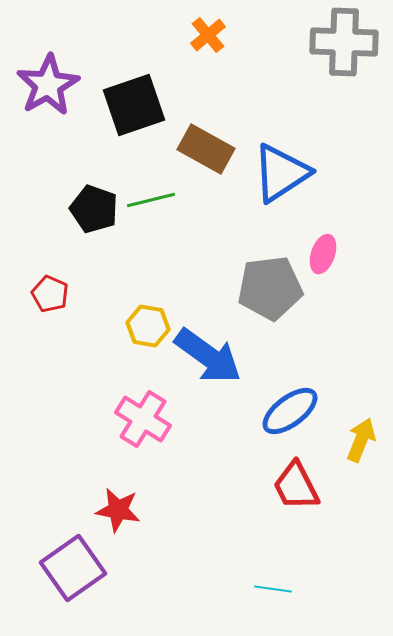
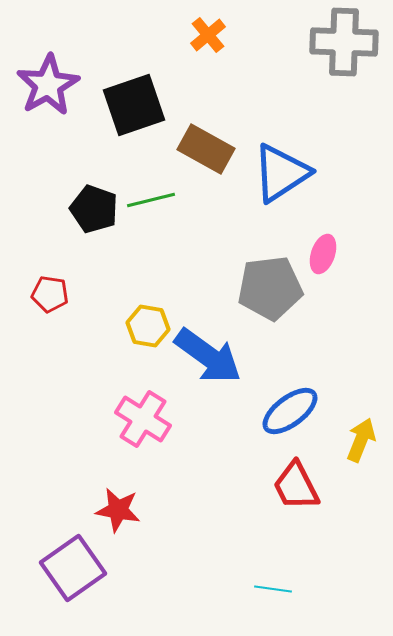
red pentagon: rotated 15 degrees counterclockwise
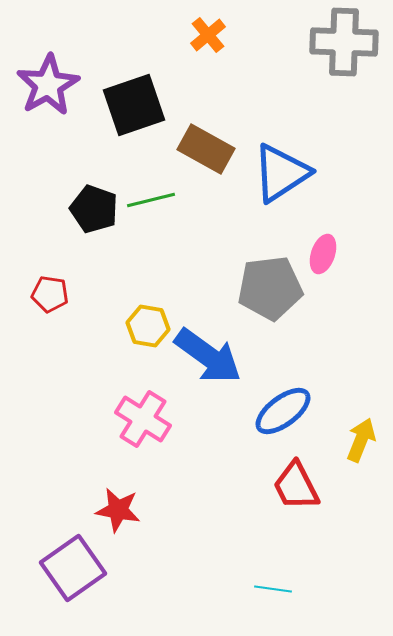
blue ellipse: moved 7 px left
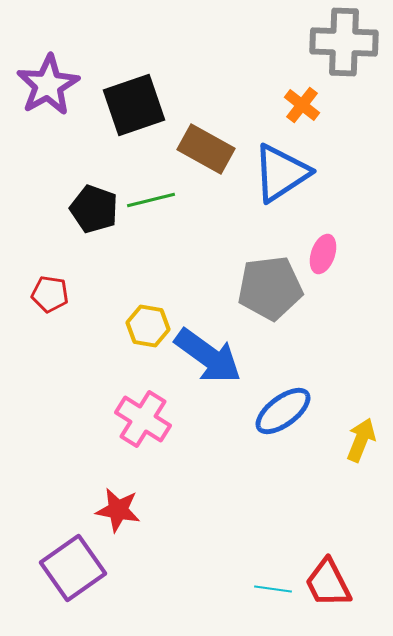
orange cross: moved 94 px right, 70 px down; rotated 12 degrees counterclockwise
red trapezoid: moved 32 px right, 97 px down
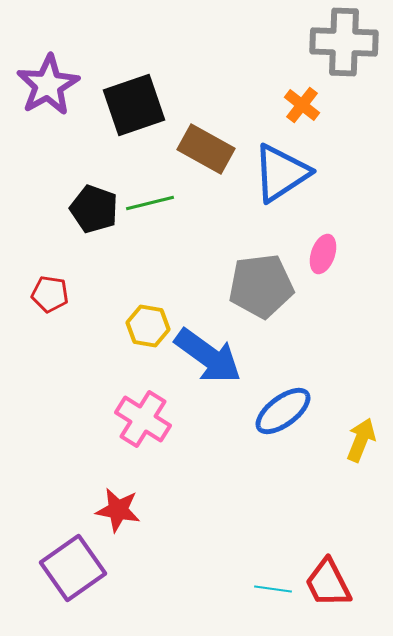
green line: moved 1 px left, 3 px down
gray pentagon: moved 9 px left, 2 px up
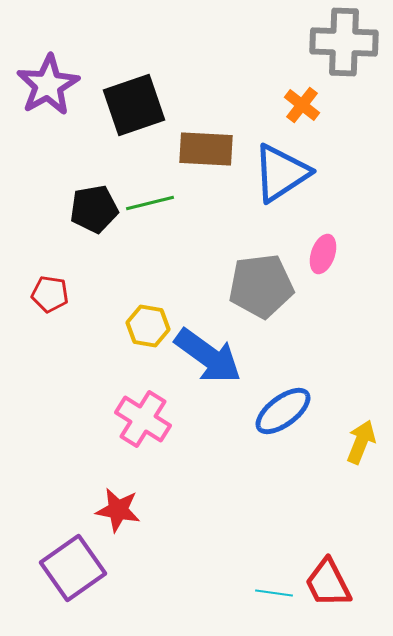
brown rectangle: rotated 26 degrees counterclockwise
black pentagon: rotated 30 degrees counterclockwise
yellow arrow: moved 2 px down
cyan line: moved 1 px right, 4 px down
